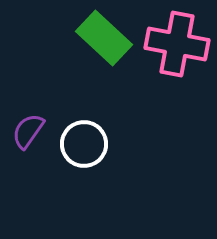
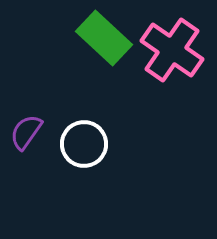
pink cross: moved 5 px left, 6 px down; rotated 24 degrees clockwise
purple semicircle: moved 2 px left, 1 px down
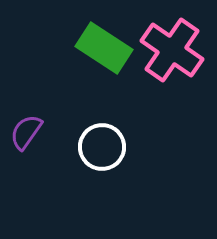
green rectangle: moved 10 px down; rotated 10 degrees counterclockwise
white circle: moved 18 px right, 3 px down
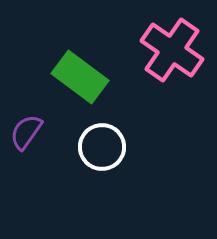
green rectangle: moved 24 px left, 29 px down; rotated 4 degrees clockwise
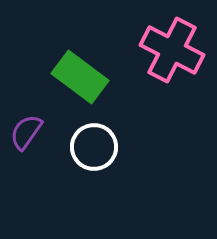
pink cross: rotated 8 degrees counterclockwise
white circle: moved 8 px left
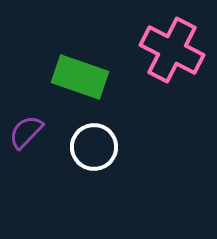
green rectangle: rotated 18 degrees counterclockwise
purple semicircle: rotated 9 degrees clockwise
